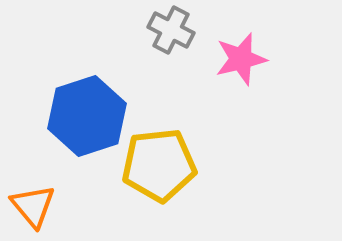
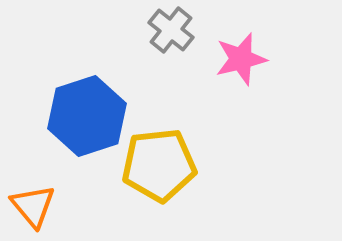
gray cross: rotated 12 degrees clockwise
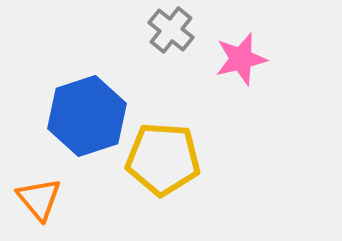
yellow pentagon: moved 4 px right, 6 px up; rotated 10 degrees clockwise
orange triangle: moved 6 px right, 7 px up
